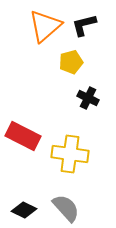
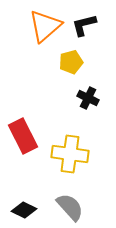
red rectangle: rotated 36 degrees clockwise
gray semicircle: moved 4 px right, 1 px up
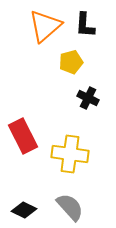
black L-shape: moved 1 px right; rotated 72 degrees counterclockwise
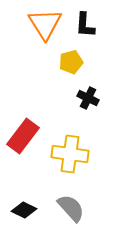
orange triangle: moved 2 px up; rotated 21 degrees counterclockwise
red rectangle: rotated 64 degrees clockwise
gray semicircle: moved 1 px right, 1 px down
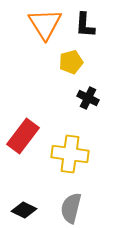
gray semicircle: rotated 124 degrees counterclockwise
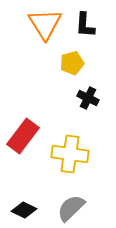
yellow pentagon: moved 1 px right, 1 px down
gray semicircle: rotated 32 degrees clockwise
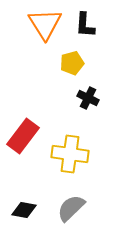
black diamond: rotated 15 degrees counterclockwise
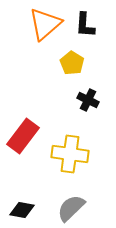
orange triangle: rotated 21 degrees clockwise
yellow pentagon: rotated 25 degrees counterclockwise
black cross: moved 2 px down
black diamond: moved 2 px left
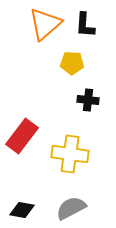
yellow pentagon: rotated 30 degrees counterclockwise
black cross: rotated 20 degrees counterclockwise
red rectangle: moved 1 px left
gray semicircle: rotated 16 degrees clockwise
